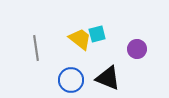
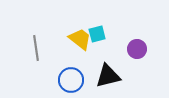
black triangle: moved 2 px up; rotated 36 degrees counterclockwise
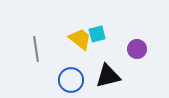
gray line: moved 1 px down
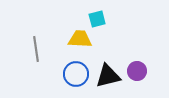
cyan square: moved 15 px up
yellow trapezoid: rotated 35 degrees counterclockwise
purple circle: moved 22 px down
blue circle: moved 5 px right, 6 px up
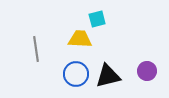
purple circle: moved 10 px right
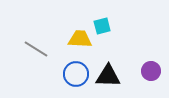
cyan square: moved 5 px right, 7 px down
gray line: rotated 50 degrees counterclockwise
purple circle: moved 4 px right
black triangle: rotated 16 degrees clockwise
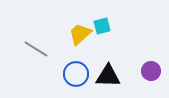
yellow trapezoid: moved 5 px up; rotated 45 degrees counterclockwise
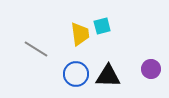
yellow trapezoid: rotated 125 degrees clockwise
purple circle: moved 2 px up
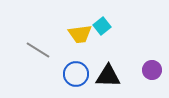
cyan square: rotated 24 degrees counterclockwise
yellow trapezoid: rotated 90 degrees clockwise
gray line: moved 2 px right, 1 px down
purple circle: moved 1 px right, 1 px down
